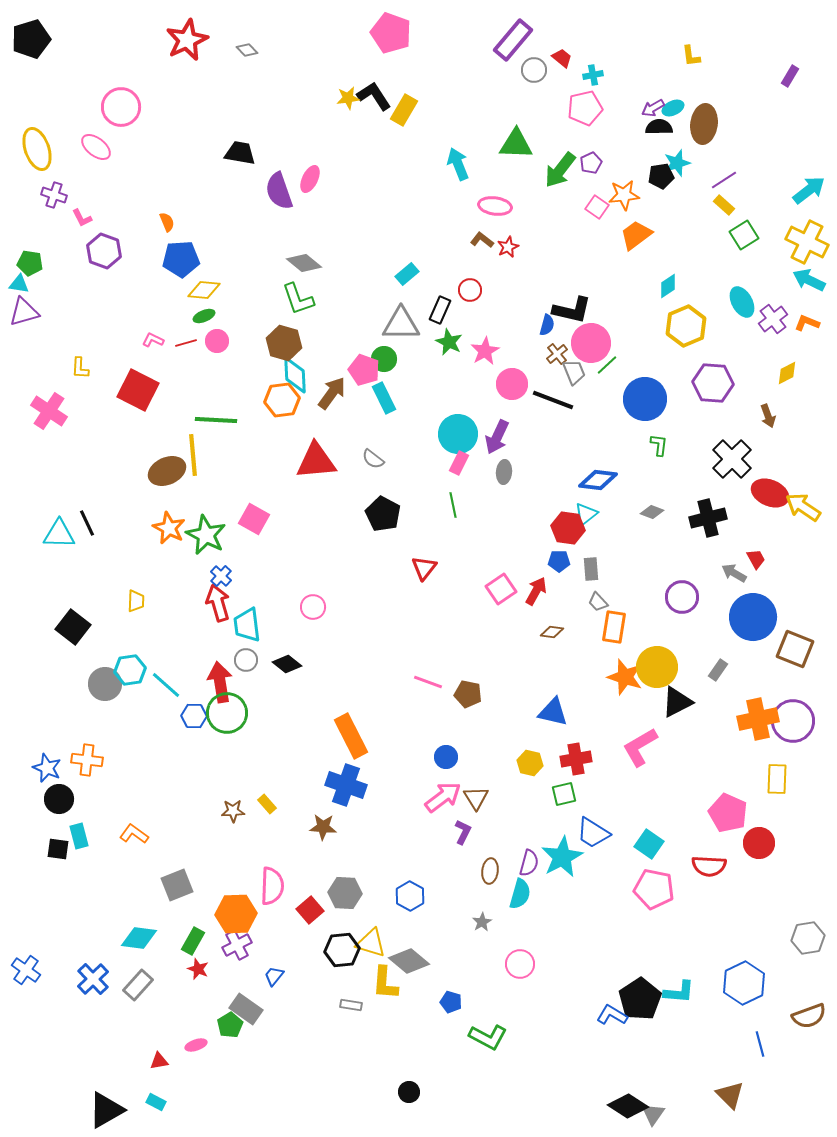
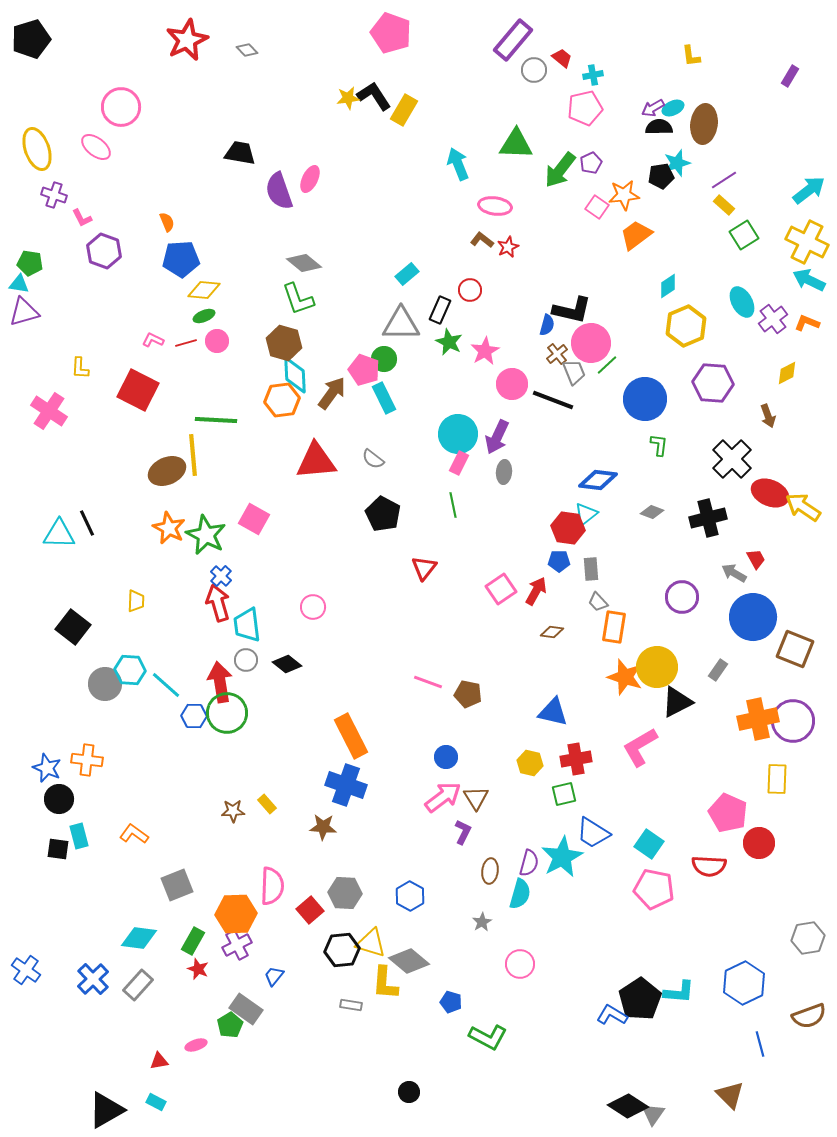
cyan hexagon at (130, 670): rotated 12 degrees clockwise
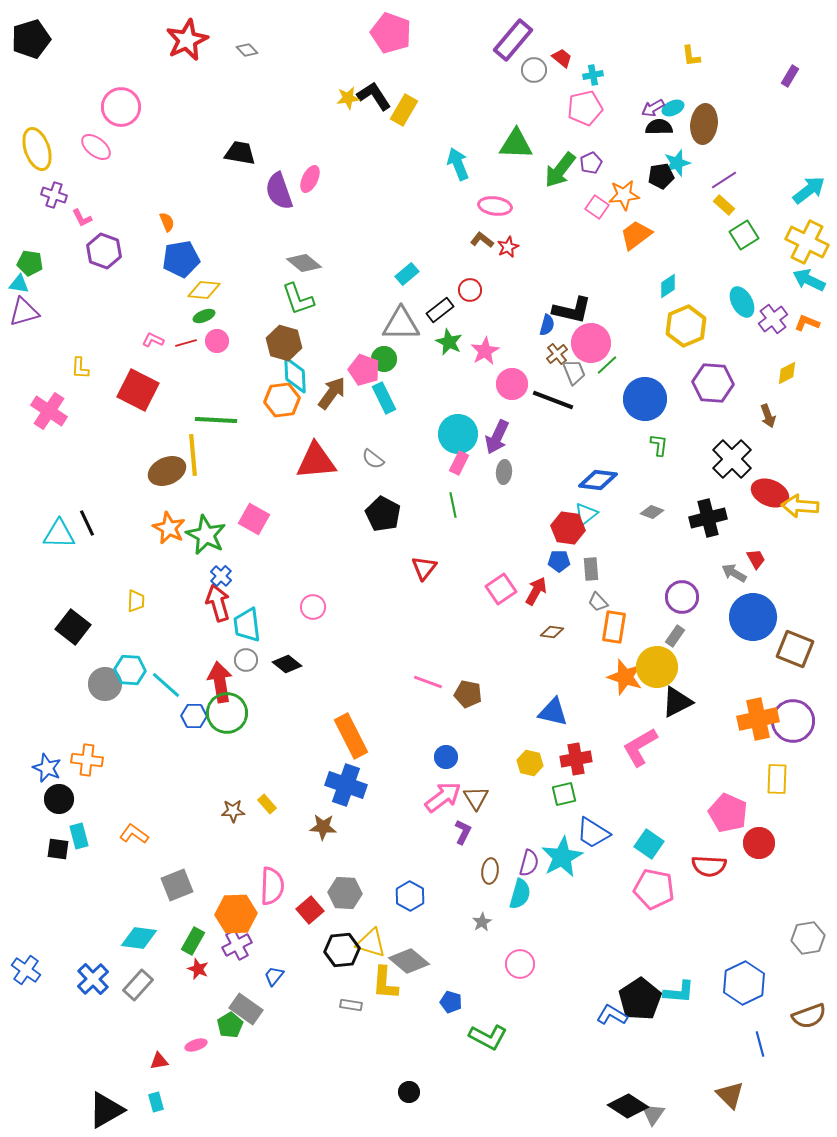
blue pentagon at (181, 259): rotated 6 degrees counterclockwise
black rectangle at (440, 310): rotated 28 degrees clockwise
yellow arrow at (803, 507): moved 3 px left, 1 px up; rotated 30 degrees counterclockwise
gray rectangle at (718, 670): moved 43 px left, 34 px up
cyan rectangle at (156, 1102): rotated 48 degrees clockwise
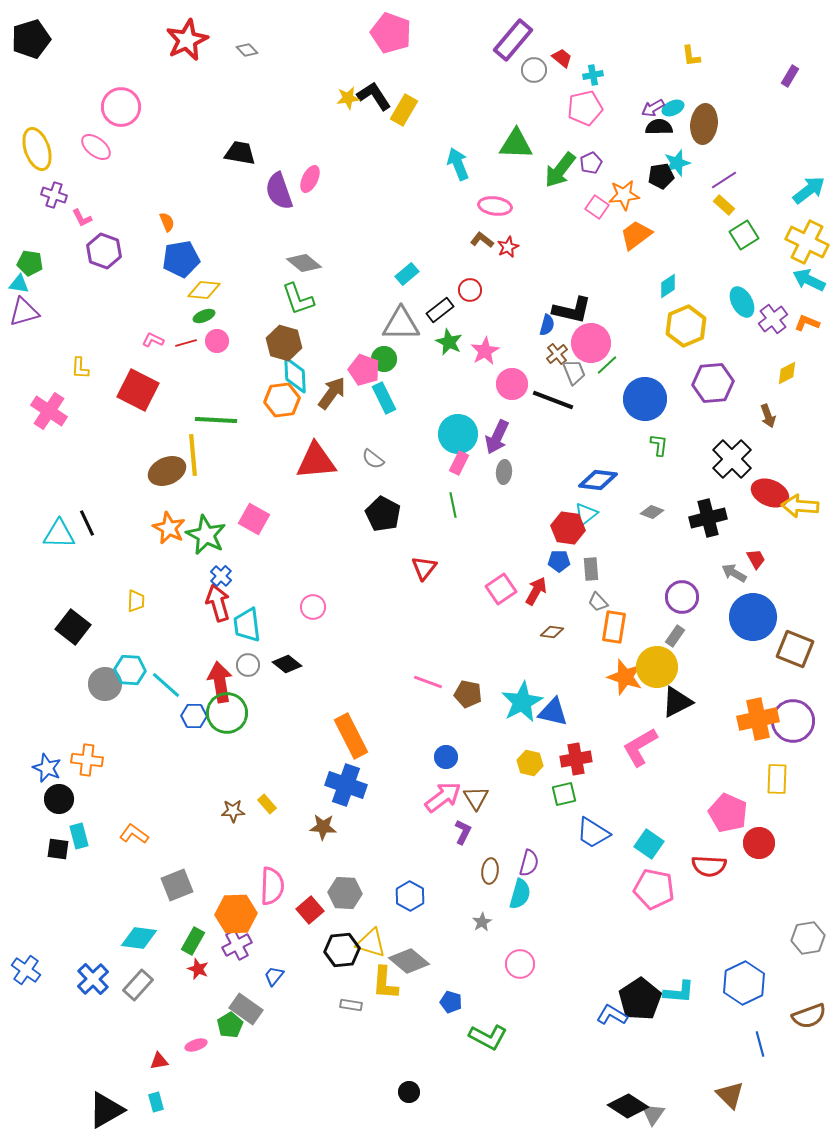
purple hexagon at (713, 383): rotated 9 degrees counterclockwise
gray circle at (246, 660): moved 2 px right, 5 px down
cyan star at (562, 857): moved 40 px left, 155 px up
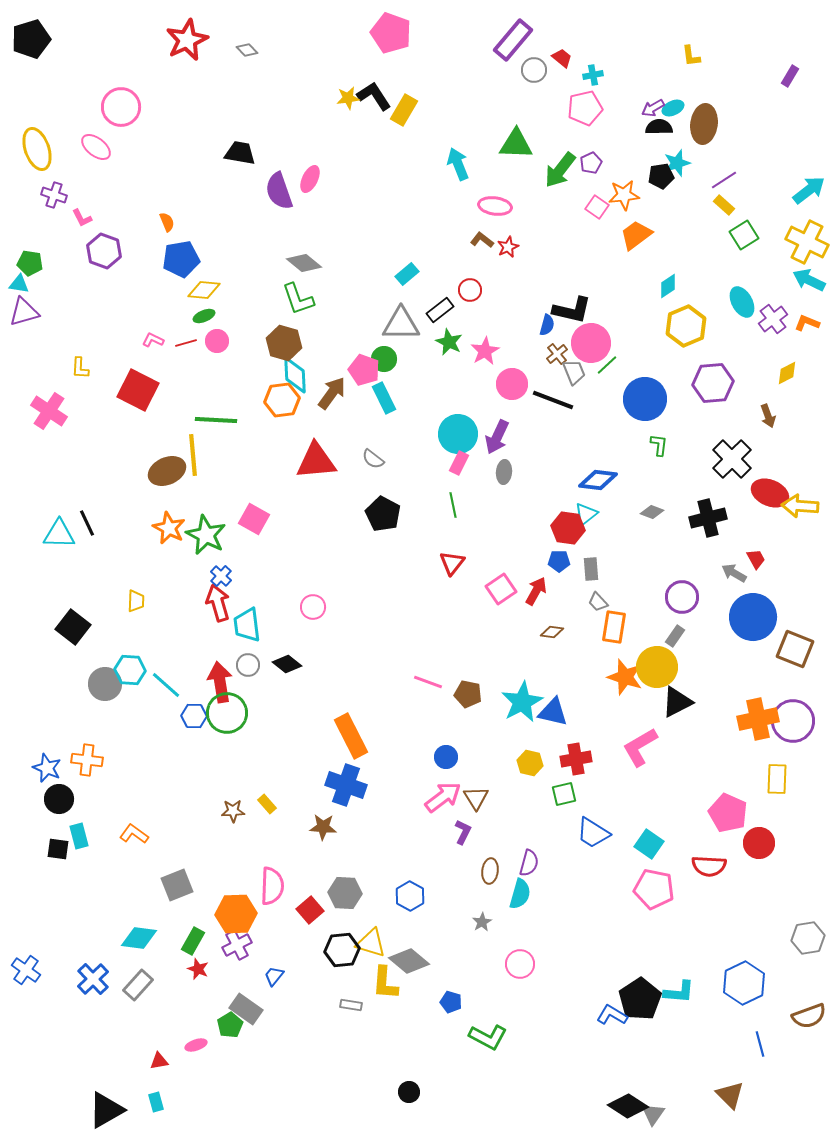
red triangle at (424, 568): moved 28 px right, 5 px up
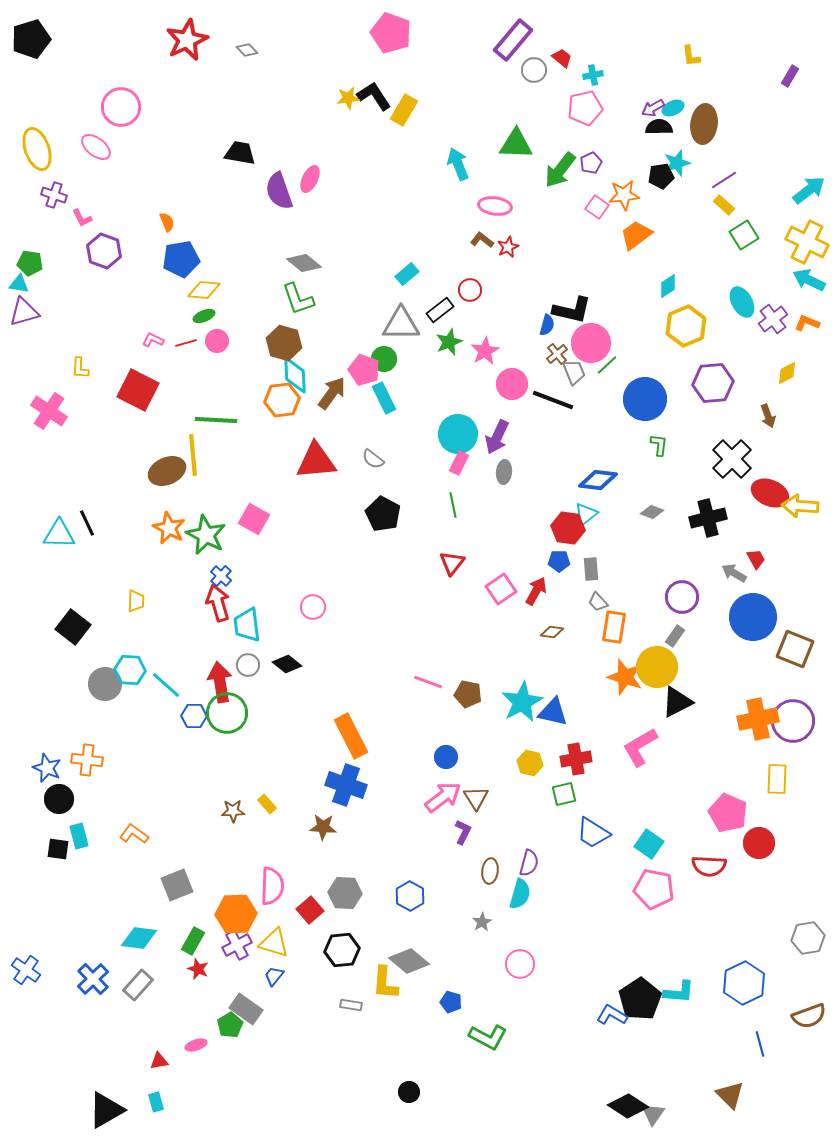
green star at (449, 342): rotated 24 degrees clockwise
yellow triangle at (371, 943): moved 97 px left
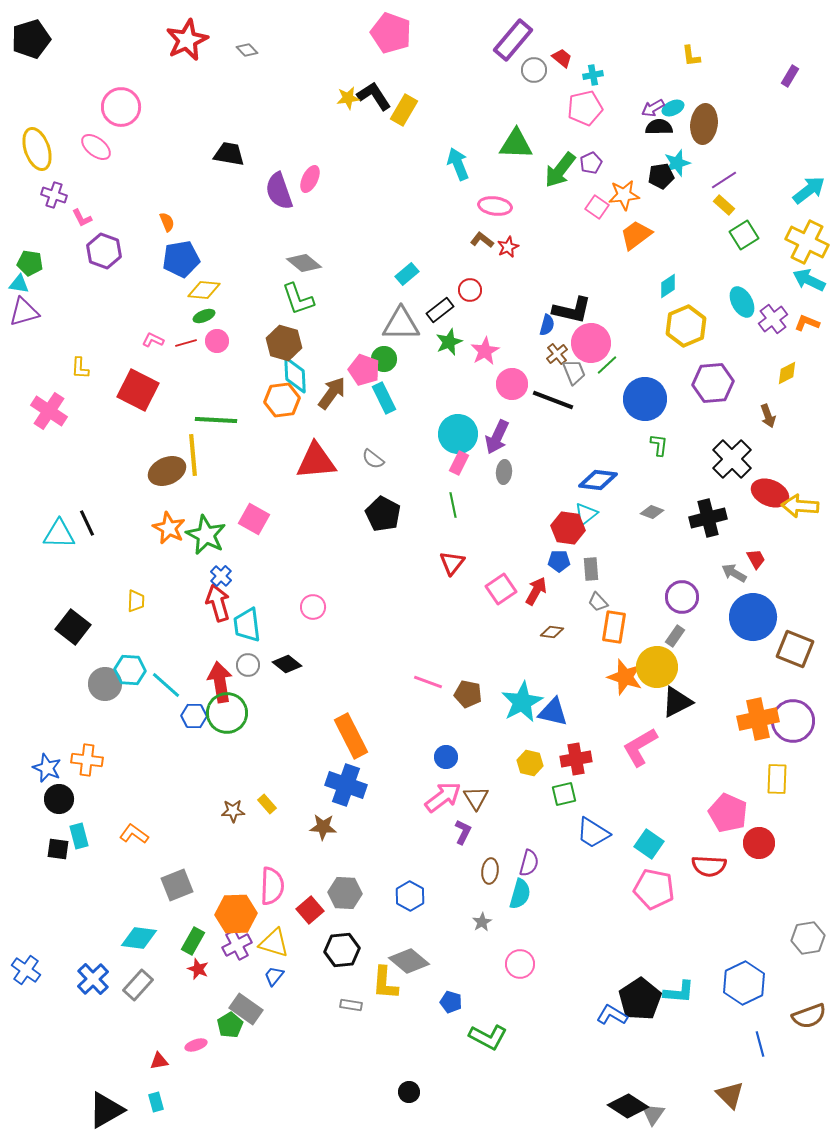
black trapezoid at (240, 153): moved 11 px left, 1 px down
